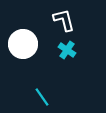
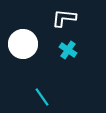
white L-shape: moved 2 px up; rotated 70 degrees counterclockwise
cyan cross: moved 1 px right
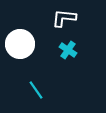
white circle: moved 3 px left
cyan line: moved 6 px left, 7 px up
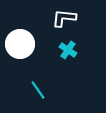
cyan line: moved 2 px right
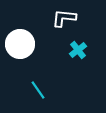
cyan cross: moved 10 px right; rotated 18 degrees clockwise
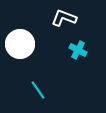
white L-shape: rotated 15 degrees clockwise
cyan cross: rotated 24 degrees counterclockwise
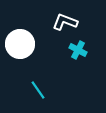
white L-shape: moved 1 px right, 4 px down
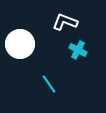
cyan line: moved 11 px right, 6 px up
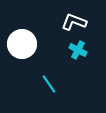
white L-shape: moved 9 px right
white circle: moved 2 px right
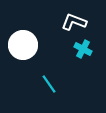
white circle: moved 1 px right, 1 px down
cyan cross: moved 5 px right, 1 px up
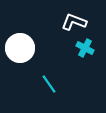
white circle: moved 3 px left, 3 px down
cyan cross: moved 2 px right, 1 px up
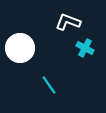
white L-shape: moved 6 px left
cyan line: moved 1 px down
